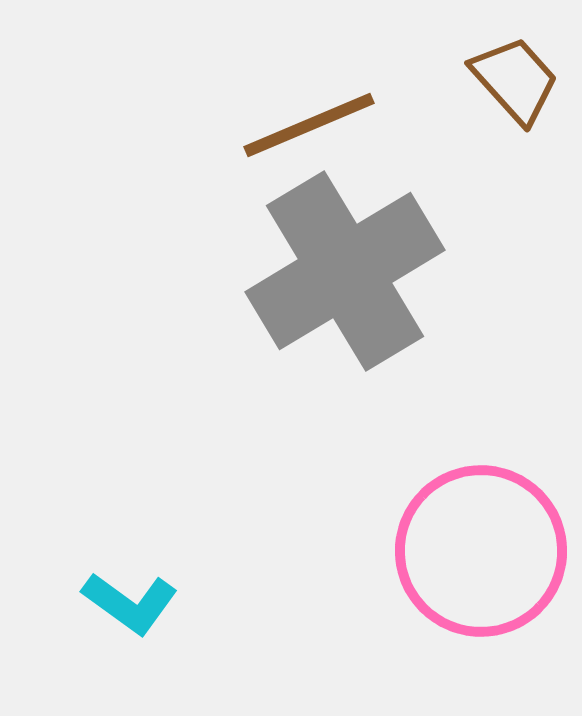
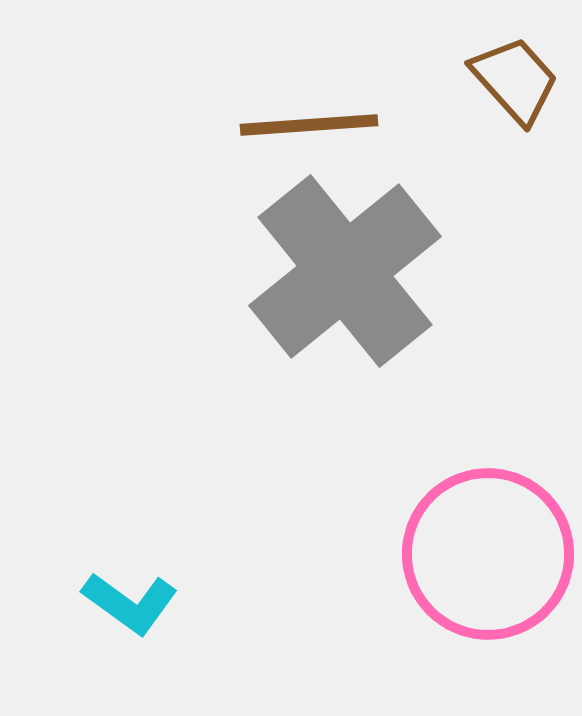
brown line: rotated 19 degrees clockwise
gray cross: rotated 8 degrees counterclockwise
pink circle: moved 7 px right, 3 px down
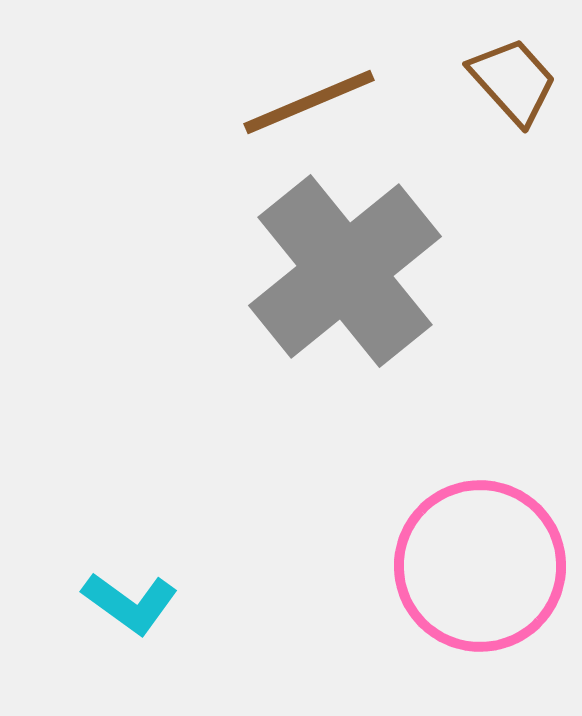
brown trapezoid: moved 2 px left, 1 px down
brown line: moved 23 px up; rotated 19 degrees counterclockwise
pink circle: moved 8 px left, 12 px down
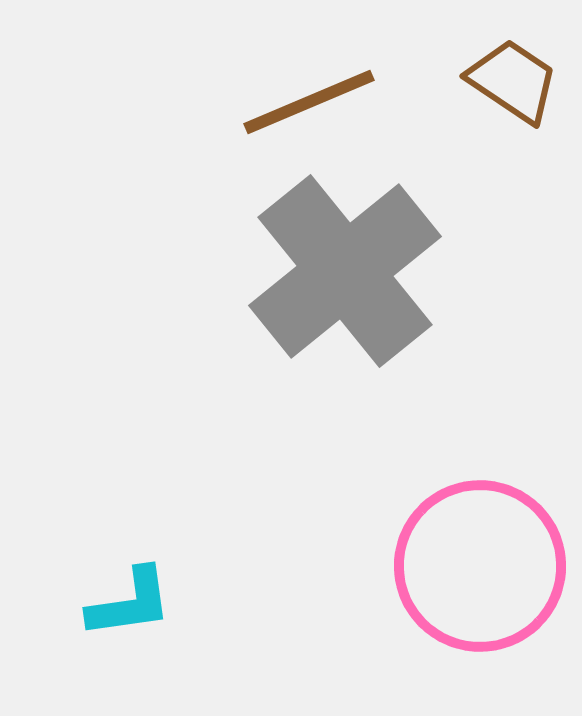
brown trapezoid: rotated 14 degrees counterclockwise
cyan L-shape: rotated 44 degrees counterclockwise
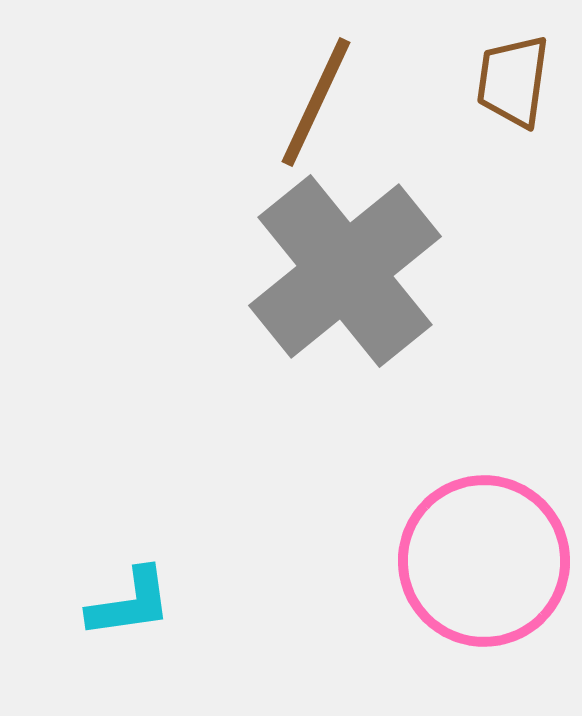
brown trapezoid: rotated 116 degrees counterclockwise
brown line: moved 7 px right; rotated 42 degrees counterclockwise
pink circle: moved 4 px right, 5 px up
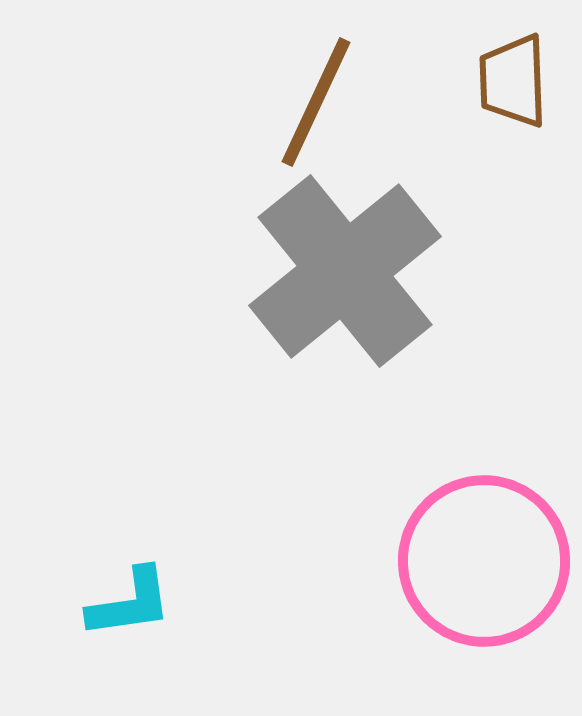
brown trapezoid: rotated 10 degrees counterclockwise
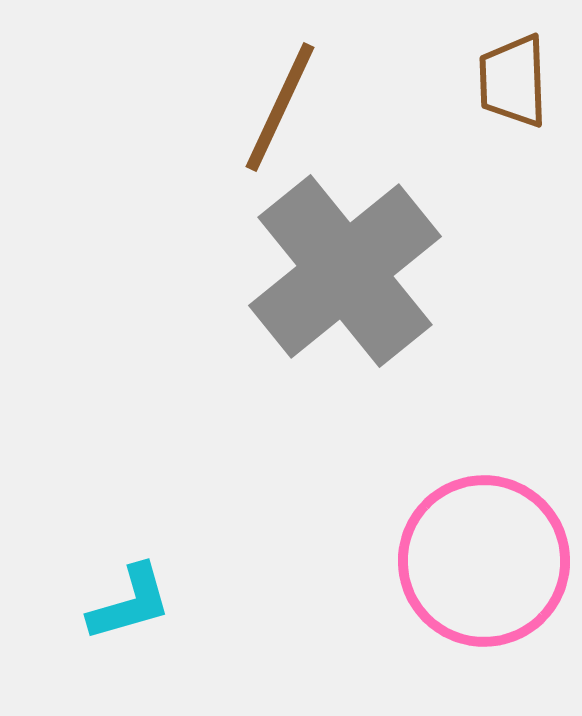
brown line: moved 36 px left, 5 px down
cyan L-shape: rotated 8 degrees counterclockwise
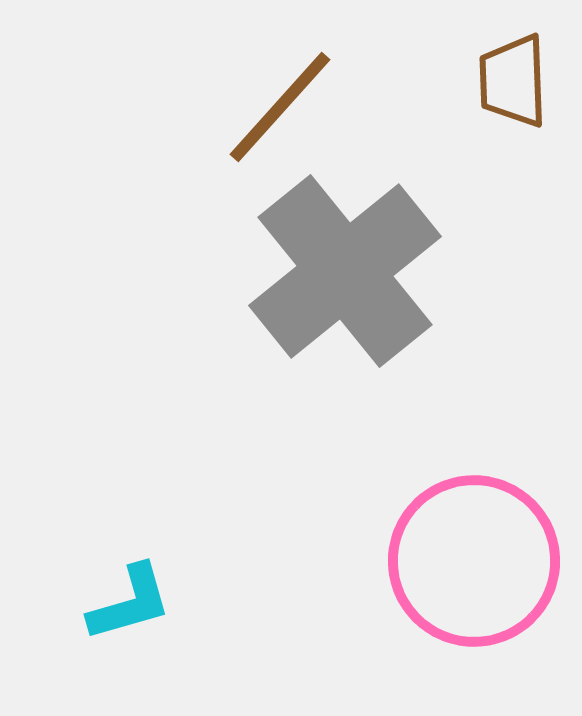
brown line: rotated 17 degrees clockwise
pink circle: moved 10 px left
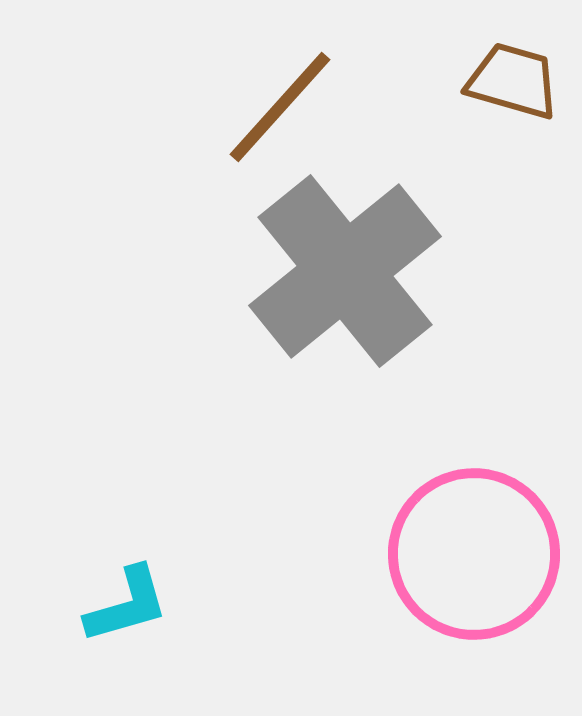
brown trapezoid: rotated 108 degrees clockwise
pink circle: moved 7 px up
cyan L-shape: moved 3 px left, 2 px down
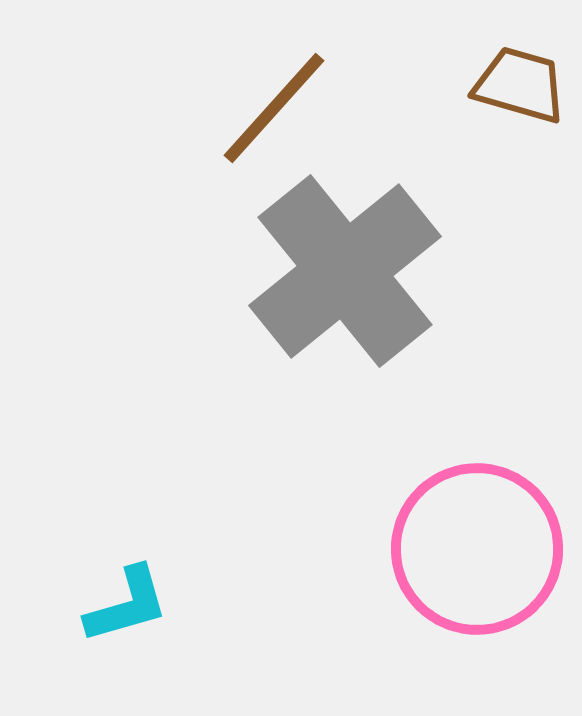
brown trapezoid: moved 7 px right, 4 px down
brown line: moved 6 px left, 1 px down
pink circle: moved 3 px right, 5 px up
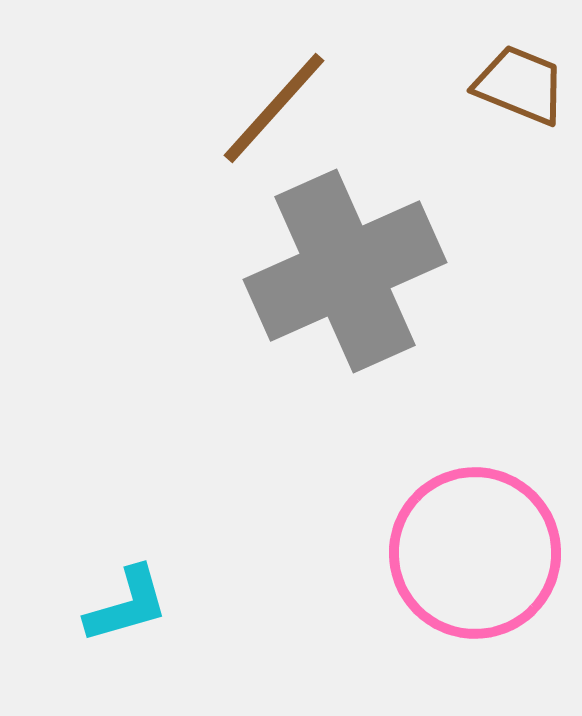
brown trapezoid: rotated 6 degrees clockwise
gray cross: rotated 15 degrees clockwise
pink circle: moved 2 px left, 4 px down
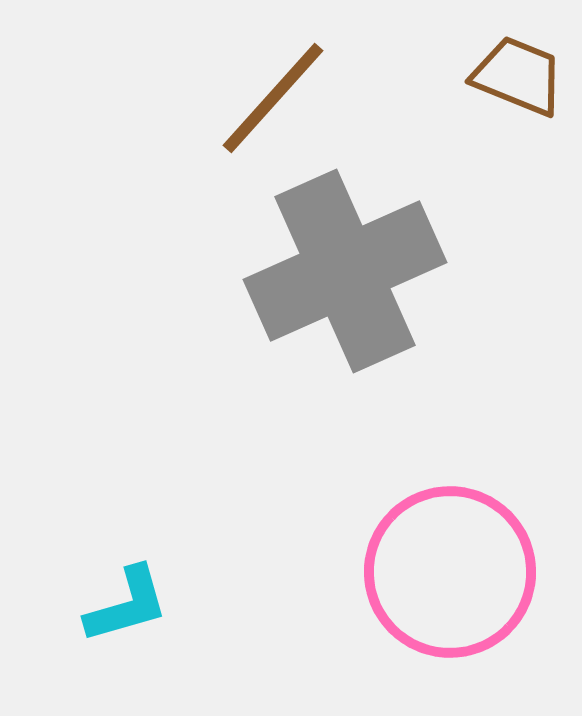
brown trapezoid: moved 2 px left, 9 px up
brown line: moved 1 px left, 10 px up
pink circle: moved 25 px left, 19 px down
